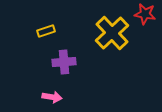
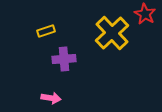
red star: rotated 20 degrees clockwise
purple cross: moved 3 px up
pink arrow: moved 1 px left, 1 px down
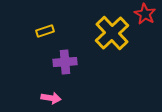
yellow rectangle: moved 1 px left
purple cross: moved 1 px right, 3 px down
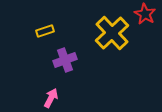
purple cross: moved 2 px up; rotated 15 degrees counterclockwise
pink arrow: rotated 72 degrees counterclockwise
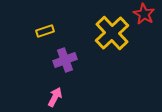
red star: moved 1 px left
pink arrow: moved 4 px right, 1 px up
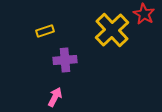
yellow cross: moved 3 px up
purple cross: rotated 15 degrees clockwise
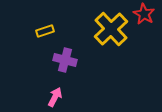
yellow cross: moved 1 px left, 1 px up
purple cross: rotated 20 degrees clockwise
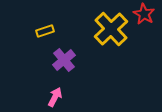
purple cross: moved 1 px left; rotated 35 degrees clockwise
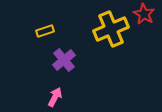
yellow cross: rotated 20 degrees clockwise
